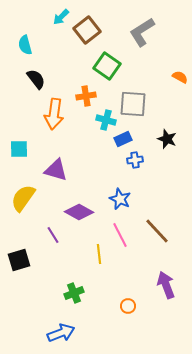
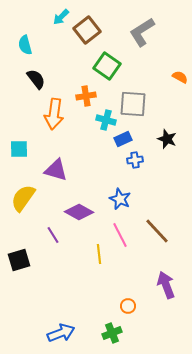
green cross: moved 38 px right, 40 px down
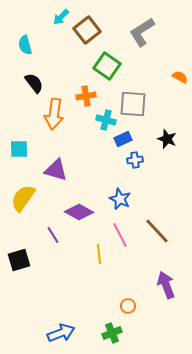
black semicircle: moved 2 px left, 4 px down
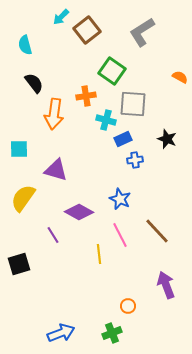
green square: moved 5 px right, 5 px down
black square: moved 4 px down
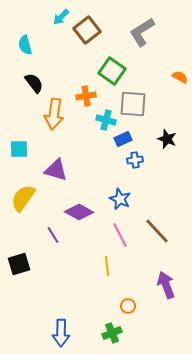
yellow line: moved 8 px right, 12 px down
blue arrow: rotated 112 degrees clockwise
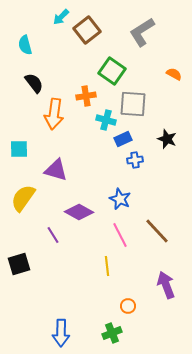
orange semicircle: moved 6 px left, 3 px up
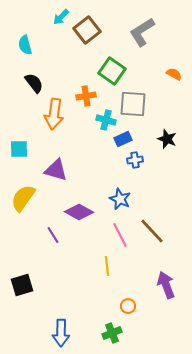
brown line: moved 5 px left
black square: moved 3 px right, 21 px down
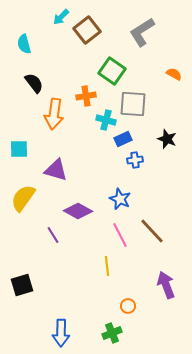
cyan semicircle: moved 1 px left, 1 px up
purple diamond: moved 1 px left, 1 px up
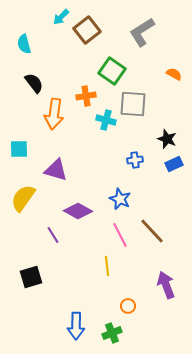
blue rectangle: moved 51 px right, 25 px down
black square: moved 9 px right, 8 px up
blue arrow: moved 15 px right, 7 px up
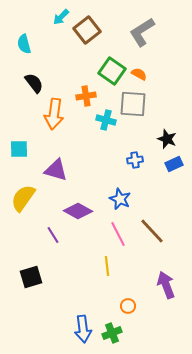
orange semicircle: moved 35 px left
pink line: moved 2 px left, 1 px up
blue arrow: moved 7 px right, 3 px down; rotated 8 degrees counterclockwise
